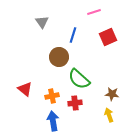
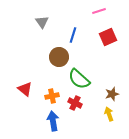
pink line: moved 5 px right, 1 px up
brown star: rotated 24 degrees counterclockwise
red cross: rotated 32 degrees clockwise
yellow arrow: moved 1 px up
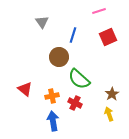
brown star: rotated 16 degrees counterclockwise
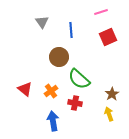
pink line: moved 2 px right, 1 px down
blue line: moved 2 px left, 5 px up; rotated 21 degrees counterclockwise
orange cross: moved 1 px left, 5 px up; rotated 24 degrees counterclockwise
red cross: rotated 16 degrees counterclockwise
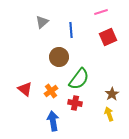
gray triangle: rotated 24 degrees clockwise
green semicircle: rotated 95 degrees counterclockwise
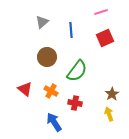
red square: moved 3 px left, 1 px down
brown circle: moved 12 px left
green semicircle: moved 2 px left, 8 px up
orange cross: rotated 24 degrees counterclockwise
blue arrow: moved 1 px right, 1 px down; rotated 24 degrees counterclockwise
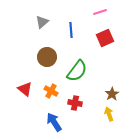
pink line: moved 1 px left
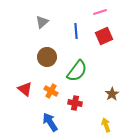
blue line: moved 5 px right, 1 px down
red square: moved 1 px left, 2 px up
yellow arrow: moved 3 px left, 11 px down
blue arrow: moved 4 px left
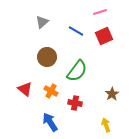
blue line: rotated 56 degrees counterclockwise
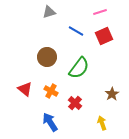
gray triangle: moved 7 px right, 10 px up; rotated 24 degrees clockwise
green semicircle: moved 2 px right, 3 px up
red cross: rotated 32 degrees clockwise
yellow arrow: moved 4 px left, 2 px up
